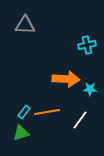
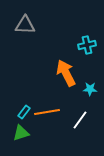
orange arrow: moved 6 px up; rotated 120 degrees counterclockwise
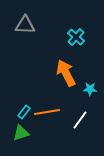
cyan cross: moved 11 px left, 8 px up; rotated 36 degrees counterclockwise
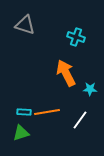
gray triangle: rotated 15 degrees clockwise
cyan cross: rotated 24 degrees counterclockwise
cyan rectangle: rotated 56 degrees clockwise
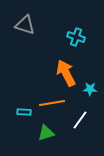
orange line: moved 5 px right, 9 px up
green triangle: moved 25 px right
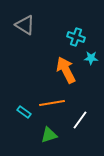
gray triangle: rotated 15 degrees clockwise
orange arrow: moved 3 px up
cyan star: moved 1 px right, 31 px up
cyan rectangle: rotated 32 degrees clockwise
green triangle: moved 3 px right, 2 px down
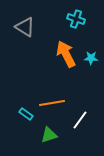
gray triangle: moved 2 px down
cyan cross: moved 18 px up
orange arrow: moved 16 px up
cyan rectangle: moved 2 px right, 2 px down
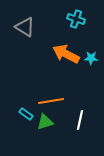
orange arrow: rotated 36 degrees counterclockwise
orange line: moved 1 px left, 2 px up
white line: rotated 24 degrees counterclockwise
green triangle: moved 4 px left, 13 px up
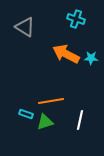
cyan rectangle: rotated 16 degrees counterclockwise
